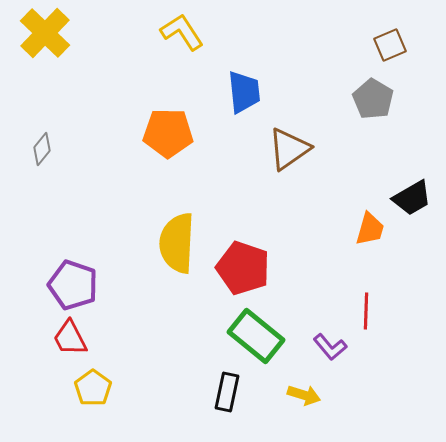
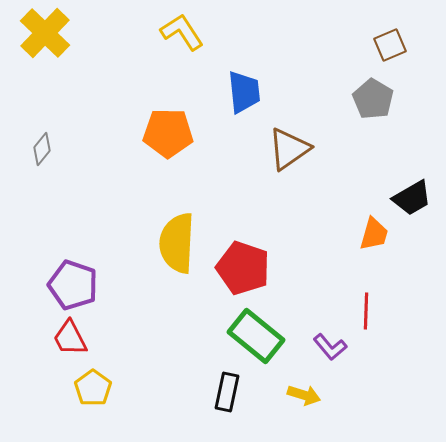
orange trapezoid: moved 4 px right, 5 px down
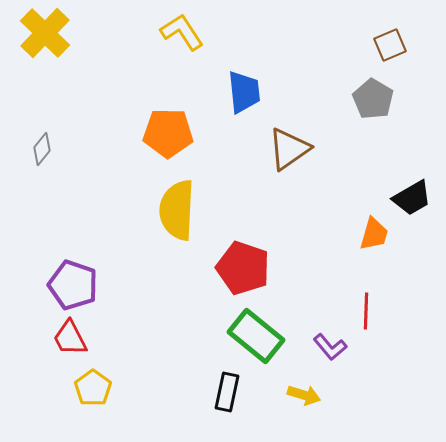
yellow semicircle: moved 33 px up
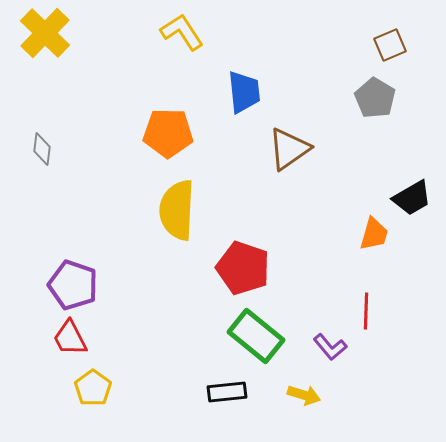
gray pentagon: moved 2 px right, 1 px up
gray diamond: rotated 32 degrees counterclockwise
black rectangle: rotated 72 degrees clockwise
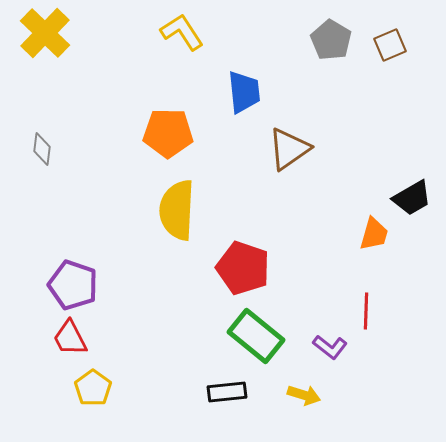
gray pentagon: moved 44 px left, 58 px up
purple L-shape: rotated 12 degrees counterclockwise
